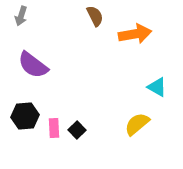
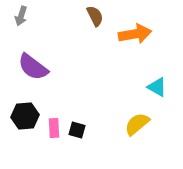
purple semicircle: moved 2 px down
black square: rotated 30 degrees counterclockwise
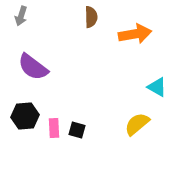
brown semicircle: moved 4 px left, 1 px down; rotated 25 degrees clockwise
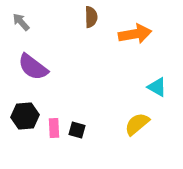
gray arrow: moved 6 px down; rotated 120 degrees clockwise
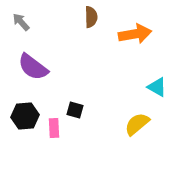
black square: moved 2 px left, 20 px up
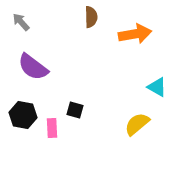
black hexagon: moved 2 px left, 1 px up; rotated 16 degrees clockwise
pink rectangle: moved 2 px left
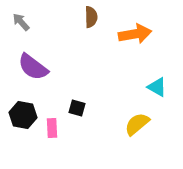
black square: moved 2 px right, 2 px up
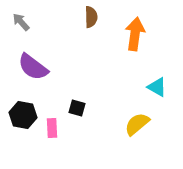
orange arrow: rotated 72 degrees counterclockwise
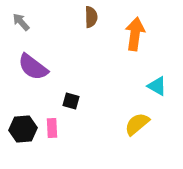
cyan triangle: moved 1 px up
black square: moved 6 px left, 7 px up
black hexagon: moved 14 px down; rotated 16 degrees counterclockwise
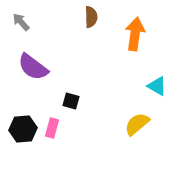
pink rectangle: rotated 18 degrees clockwise
